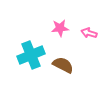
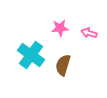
cyan cross: rotated 32 degrees counterclockwise
brown semicircle: rotated 100 degrees counterclockwise
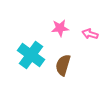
pink arrow: moved 1 px right, 1 px down
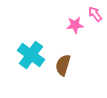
pink star: moved 15 px right, 3 px up
pink arrow: moved 5 px right, 20 px up; rotated 35 degrees clockwise
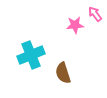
cyan cross: rotated 32 degrees clockwise
brown semicircle: moved 8 px down; rotated 35 degrees counterclockwise
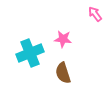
pink star: moved 12 px left, 14 px down; rotated 12 degrees clockwise
cyan cross: moved 1 px left, 2 px up
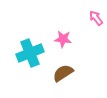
pink arrow: moved 1 px right, 4 px down
brown semicircle: rotated 75 degrees clockwise
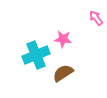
cyan cross: moved 6 px right, 2 px down
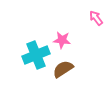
pink star: moved 1 px left, 1 px down
brown semicircle: moved 4 px up
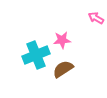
pink arrow: rotated 21 degrees counterclockwise
pink star: rotated 12 degrees counterclockwise
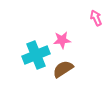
pink arrow: rotated 35 degrees clockwise
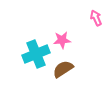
cyan cross: moved 1 px up
